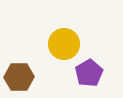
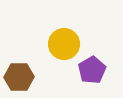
purple pentagon: moved 3 px right, 3 px up
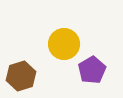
brown hexagon: moved 2 px right, 1 px up; rotated 16 degrees counterclockwise
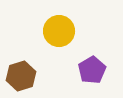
yellow circle: moved 5 px left, 13 px up
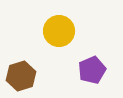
purple pentagon: rotated 8 degrees clockwise
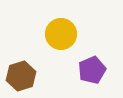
yellow circle: moved 2 px right, 3 px down
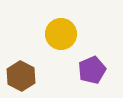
brown hexagon: rotated 16 degrees counterclockwise
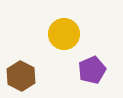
yellow circle: moved 3 px right
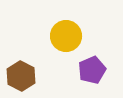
yellow circle: moved 2 px right, 2 px down
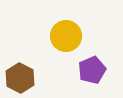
brown hexagon: moved 1 px left, 2 px down
